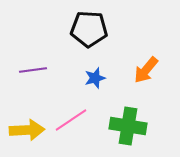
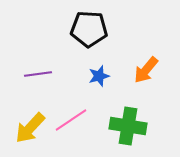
purple line: moved 5 px right, 4 px down
blue star: moved 4 px right, 2 px up
yellow arrow: moved 3 px right, 2 px up; rotated 136 degrees clockwise
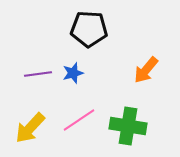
blue star: moved 26 px left, 3 px up
pink line: moved 8 px right
